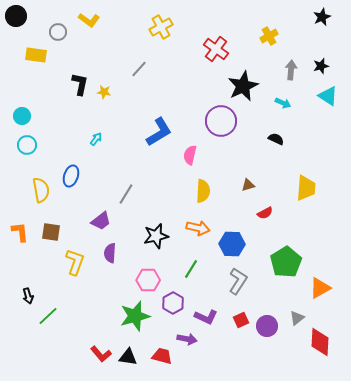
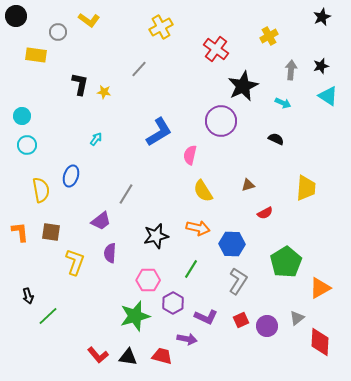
yellow semicircle at (203, 191): rotated 145 degrees clockwise
red L-shape at (101, 354): moved 3 px left, 1 px down
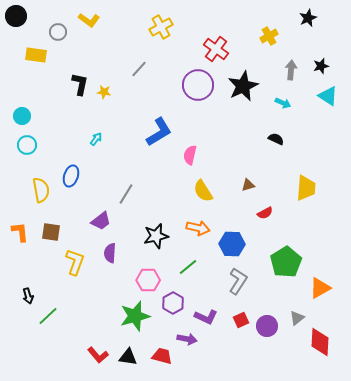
black star at (322, 17): moved 14 px left, 1 px down
purple circle at (221, 121): moved 23 px left, 36 px up
green line at (191, 269): moved 3 px left, 2 px up; rotated 18 degrees clockwise
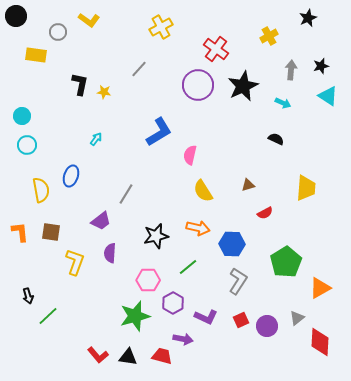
purple arrow at (187, 339): moved 4 px left
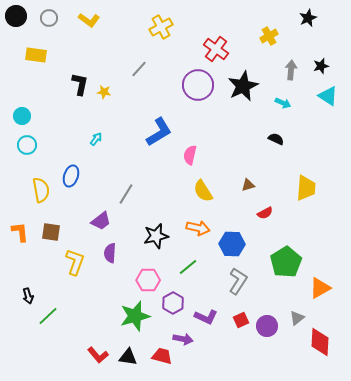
gray circle at (58, 32): moved 9 px left, 14 px up
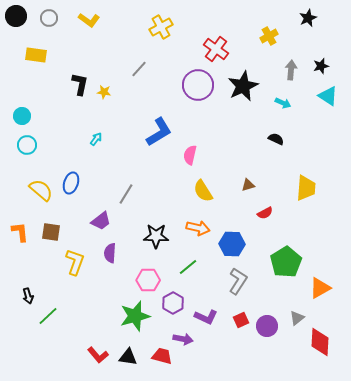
blue ellipse at (71, 176): moved 7 px down
yellow semicircle at (41, 190): rotated 40 degrees counterclockwise
black star at (156, 236): rotated 15 degrees clockwise
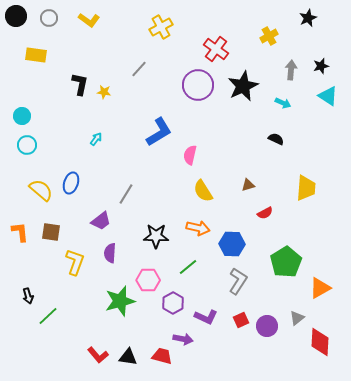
green star at (135, 316): moved 15 px left, 15 px up
